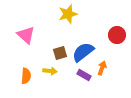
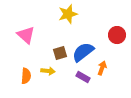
yellow arrow: moved 2 px left
purple rectangle: moved 1 px left, 2 px down
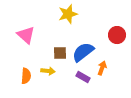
brown square: rotated 16 degrees clockwise
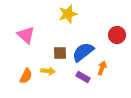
orange semicircle: rotated 21 degrees clockwise
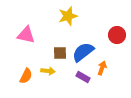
yellow star: moved 2 px down
pink triangle: rotated 30 degrees counterclockwise
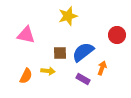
purple rectangle: moved 2 px down
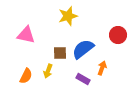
red circle: moved 1 px right
blue semicircle: moved 3 px up
yellow arrow: rotated 104 degrees clockwise
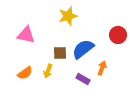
orange semicircle: moved 1 px left, 3 px up; rotated 28 degrees clockwise
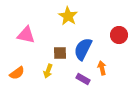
yellow star: rotated 24 degrees counterclockwise
red circle: moved 1 px right
blue semicircle: rotated 25 degrees counterclockwise
orange arrow: rotated 32 degrees counterclockwise
orange semicircle: moved 8 px left
